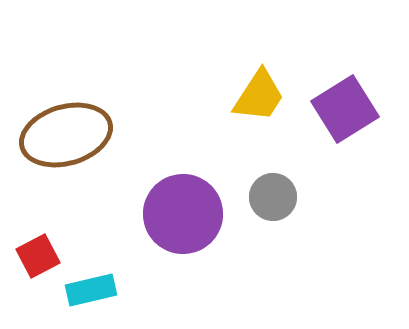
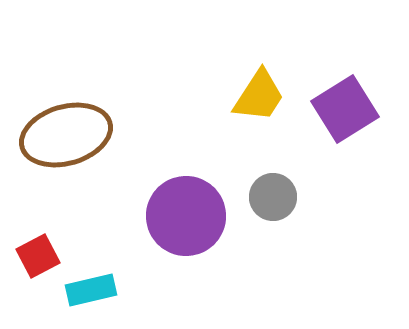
purple circle: moved 3 px right, 2 px down
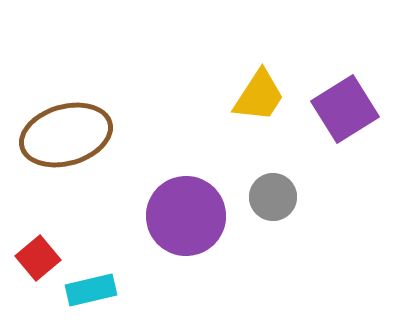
red square: moved 2 px down; rotated 12 degrees counterclockwise
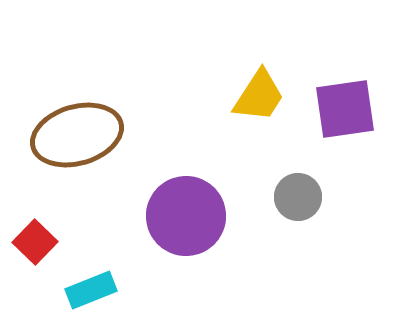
purple square: rotated 24 degrees clockwise
brown ellipse: moved 11 px right
gray circle: moved 25 px right
red square: moved 3 px left, 16 px up; rotated 6 degrees counterclockwise
cyan rectangle: rotated 9 degrees counterclockwise
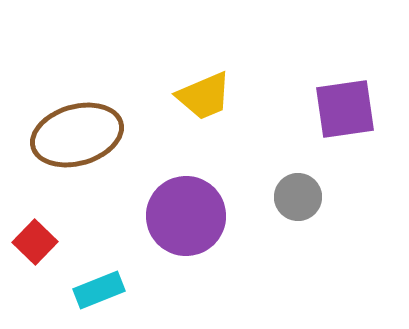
yellow trapezoid: moved 55 px left; rotated 34 degrees clockwise
cyan rectangle: moved 8 px right
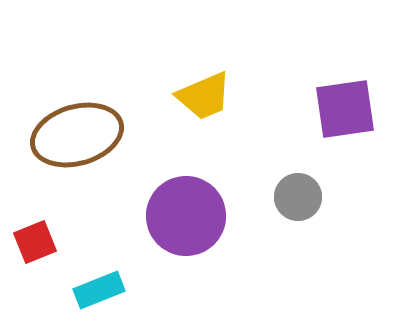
red square: rotated 24 degrees clockwise
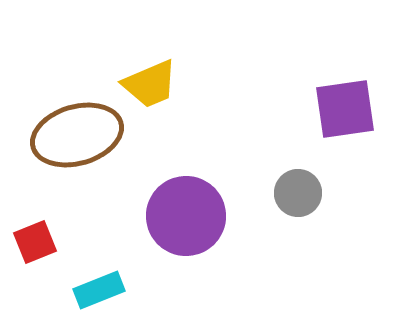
yellow trapezoid: moved 54 px left, 12 px up
gray circle: moved 4 px up
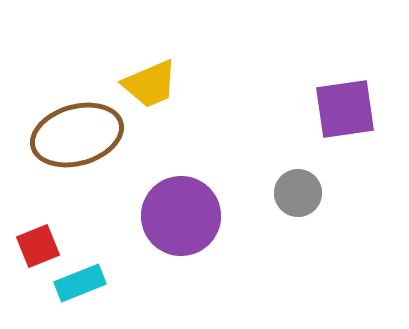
purple circle: moved 5 px left
red square: moved 3 px right, 4 px down
cyan rectangle: moved 19 px left, 7 px up
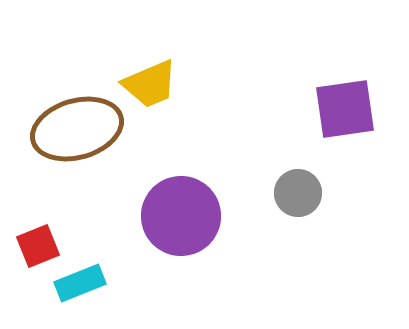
brown ellipse: moved 6 px up
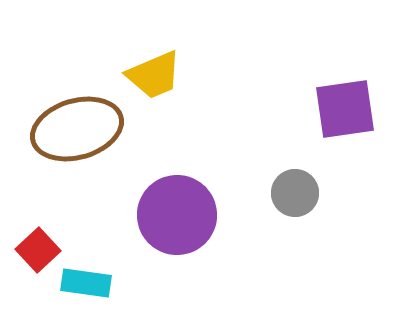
yellow trapezoid: moved 4 px right, 9 px up
gray circle: moved 3 px left
purple circle: moved 4 px left, 1 px up
red square: moved 4 px down; rotated 21 degrees counterclockwise
cyan rectangle: moved 6 px right; rotated 30 degrees clockwise
